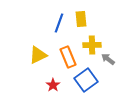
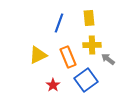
yellow rectangle: moved 8 px right, 1 px up
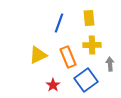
gray arrow: moved 2 px right, 5 px down; rotated 48 degrees clockwise
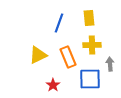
blue square: moved 4 px right, 1 px up; rotated 35 degrees clockwise
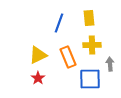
red star: moved 15 px left, 7 px up
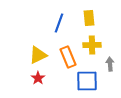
blue square: moved 3 px left, 2 px down
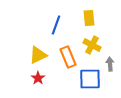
blue line: moved 3 px left, 2 px down
yellow cross: rotated 30 degrees clockwise
blue square: moved 3 px right, 2 px up
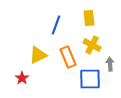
red star: moved 16 px left
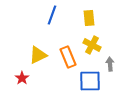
blue line: moved 4 px left, 10 px up
blue square: moved 2 px down
